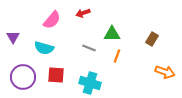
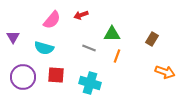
red arrow: moved 2 px left, 2 px down
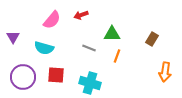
orange arrow: rotated 78 degrees clockwise
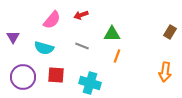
brown rectangle: moved 18 px right, 7 px up
gray line: moved 7 px left, 2 px up
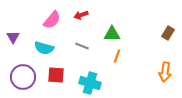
brown rectangle: moved 2 px left, 1 px down
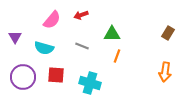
purple triangle: moved 2 px right
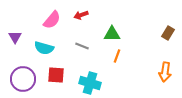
purple circle: moved 2 px down
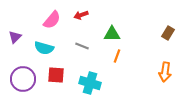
purple triangle: rotated 16 degrees clockwise
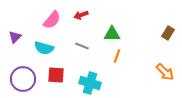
orange arrow: rotated 54 degrees counterclockwise
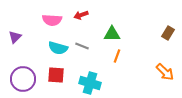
pink semicircle: rotated 54 degrees clockwise
cyan semicircle: moved 14 px right
